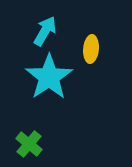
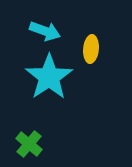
cyan arrow: rotated 80 degrees clockwise
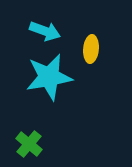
cyan star: rotated 24 degrees clockwise
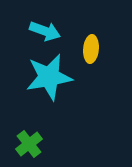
green cross: rotated 12 degrees clockwise
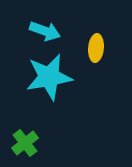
yellow ellipse: moved 5 px right, 1 px up
green cross: moved 4 px left, 1 px up
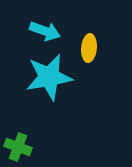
yellow ellipse: moved 7 px left
green cross: moved 7 px left, 4 px down; rotated 32 degrees counterclockwise
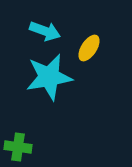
yellow ellipse: rotated 28 degrees clockwise
green cross: rotated 12 degrees counterclockwise
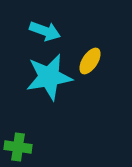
yellow ellipse: moved 1 px right, 13 px down
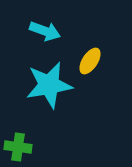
cyan star: moved 8 px down
